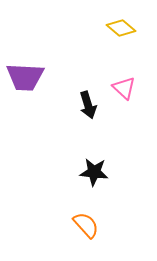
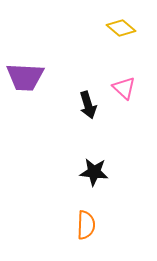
orange semicircle: rotated 44 degrees clockwise
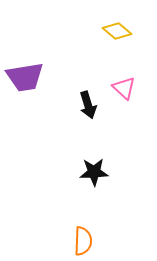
yellow diamond: moved 4 px left, 3 px down
purple trapezoid: rotated 12 degrees counterclockwise
black star: rotated 8 degrees counterclockwise
orange semicircle: moved 3 px left, 16 px down
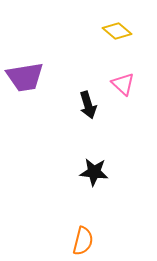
pink triangle: moved 1 px left, 4 px up
black star: rotated 8 degrees clockwise
orange semicircle: rotated 12 degrees clockwise
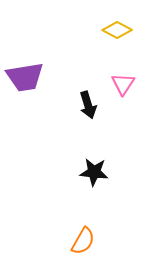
yellow diamond: moved 1 px up; rotated 12 degrees counterclockwise
pink triangle: rotated 20 degrees clockwise
orange semicircle: rotated 16 degrees clockwise
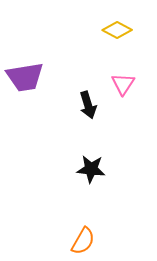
black star: moved 3 px left, 3 px up
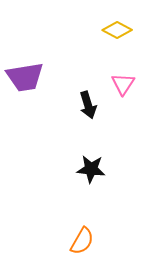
orange semicircle: moved 1 px left
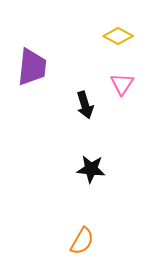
yellow diamond: moved 1 px right, 6 px down
purple trapezoid: moved 7 px right, 10 px up; rotated 75 degrees counterclockwise
pink triangle: moved 1 px left
black arrow: moved 3 px left
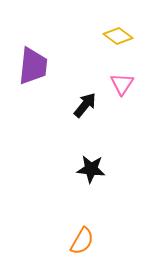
yellow diamond: rotated 8 degrees clockwise
purple trapezoid: moved 1 px right, 1 px up
black arrow: rotated 124 degrees counterclockwise
